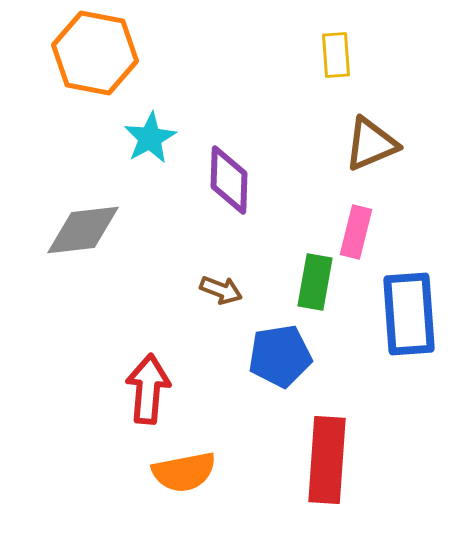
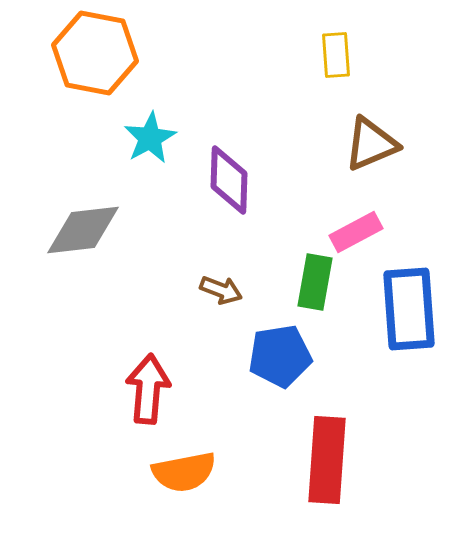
pink rectangle: rotated 48 degrees clockwise
blue rectangle: moved 5 px up
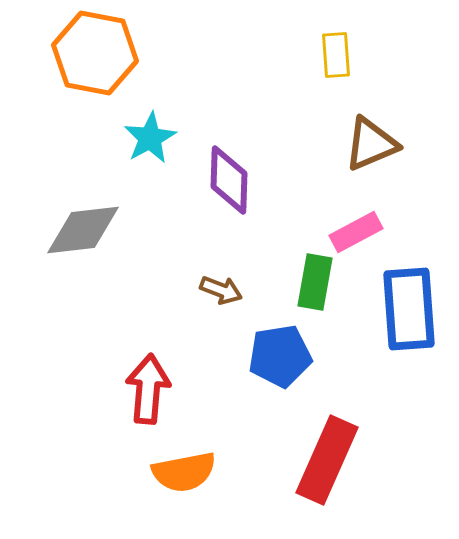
red rectangle: rotated 20 degrees clockwise
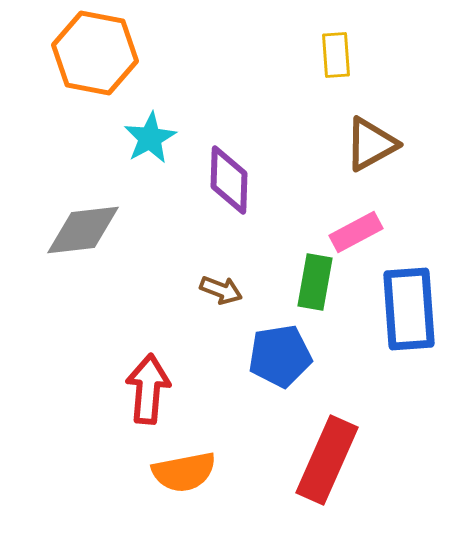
brown triangle: rotated 6 degrees counterclockwise
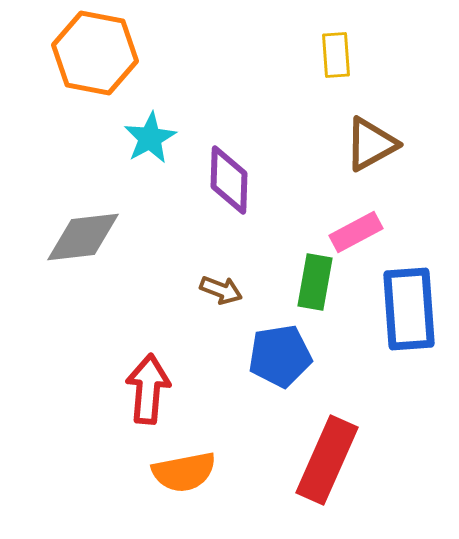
gray diamond: moved 7 px down
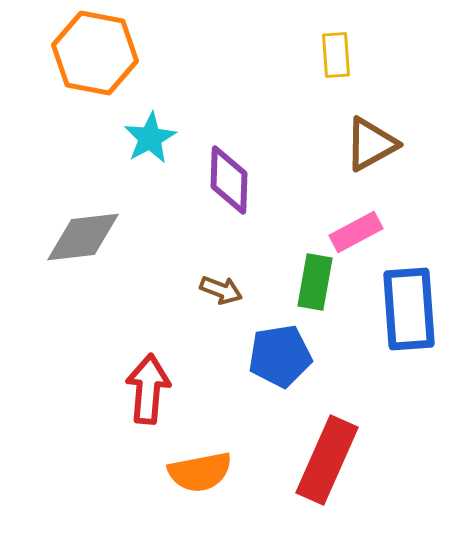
orange semicircle: moved 16 px right
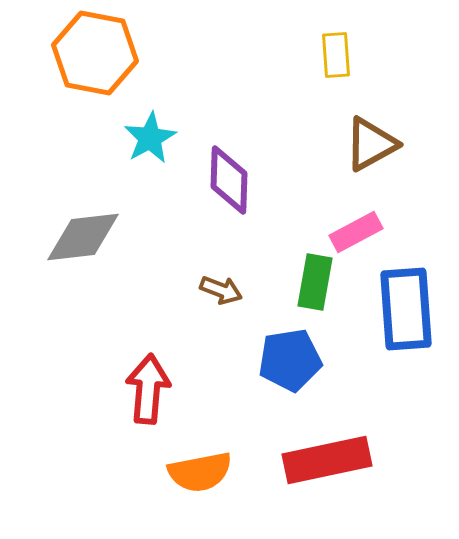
blue rectangle: moved 3 px left
blue pentagon: moved 10 px right, 4 px down
red rectangle: rotated 54 degrees clockwise
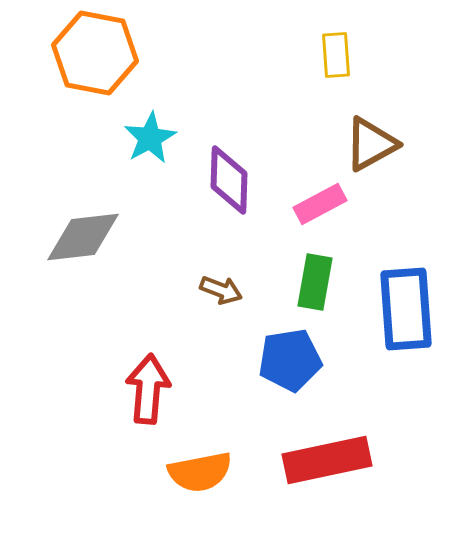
pink rectangle: moved 36 px left, 28 px up
